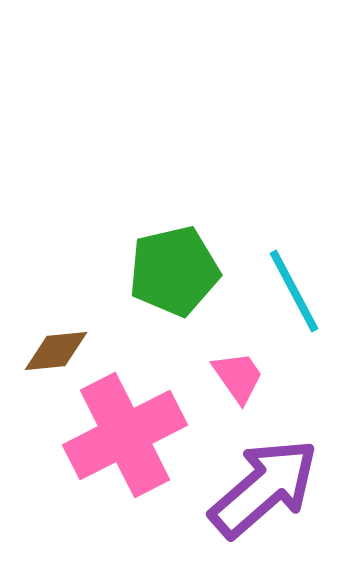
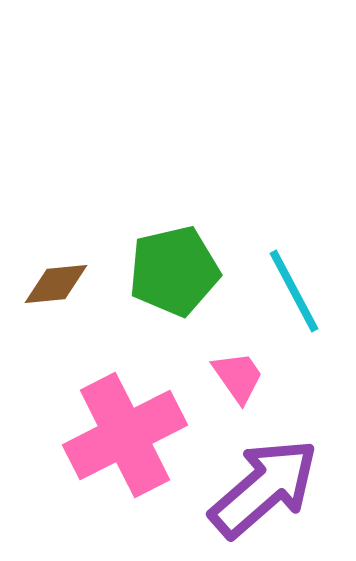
brown diamond: moved 67 px up
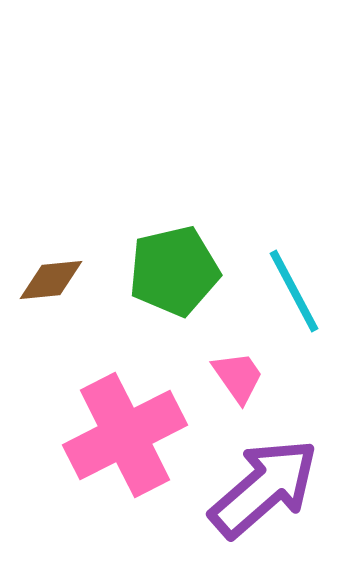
brown diamond: moved 5 px left, 4 px up
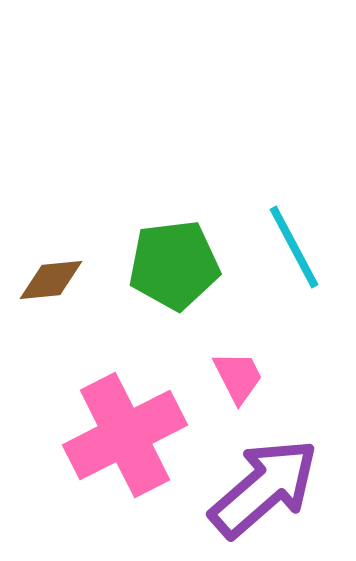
green pentagon: moved 6 px up; rotated 6 degrees clockwise
cyan line: moved 44 px up
pink trapezoid: rotated 8 degrees clockwise
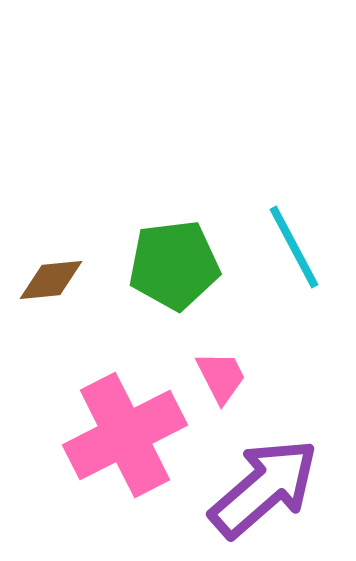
pink trapezoid: moved 17 px left
